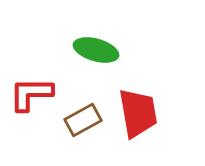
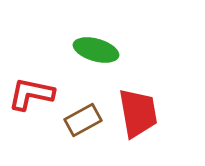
red L-shape: rotated 12 degrees clockwise
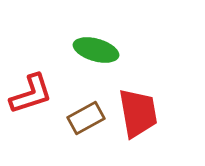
red L-shape: rotated 150 degrees clockwise
brown rectangle: moved 3 px right, 2 px up
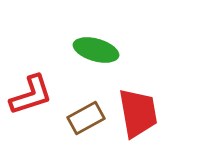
red L-shape: moved 1 px down
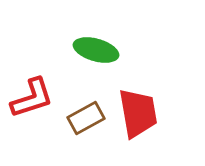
red L-shape: moved 1 px right, 3 px down
